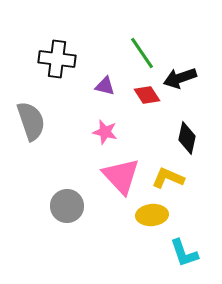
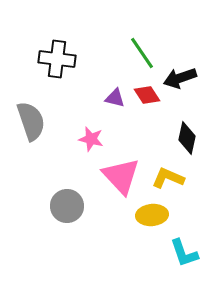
purple triangle: moved 10 px right, 12 px down
pink star: moved 14 px left, 7 px down
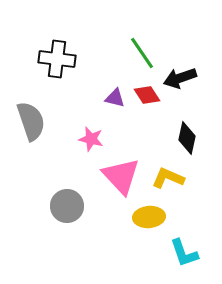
yellow ellipse: moved 3 px left, 2 px down
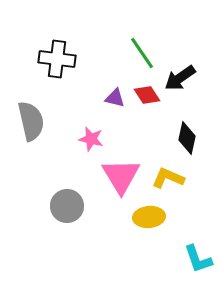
black arrow: rotated 16 degrees counterclockwise
gray semicircle: rotated 6 degrees clockwise
pink triangle: rotated 12 degrees clockwise
cyan L-shape: moved 14 px right, 6 px down
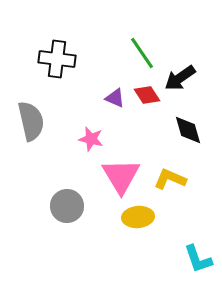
purple triangle: rotated 10 degrees clockwise
black diamond: moved 1 px right, 8 px up; rotated 28 degrees counterclockwise
yellow L-shape: moved 2 px right, 1 px down
yellow ellipse: moved 11 px left
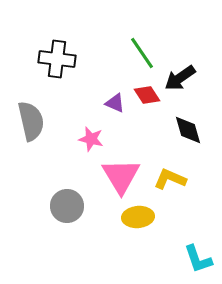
purple triangle: moved 5 px down
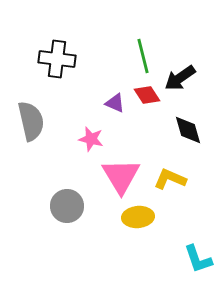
green line: moved 1 px right, 3 px down; rotated 20 degrees clockwise
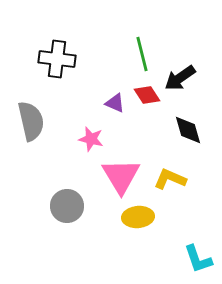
green line: moved 1 px left, 2 px up
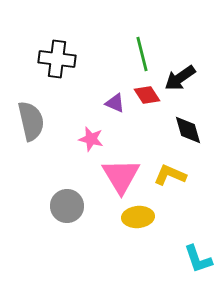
yellow L-shape: moved 4 px up
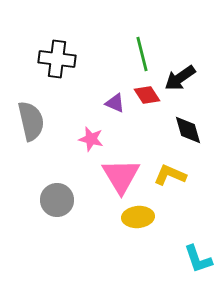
gray circle: moved 10 px left, 6 px up
